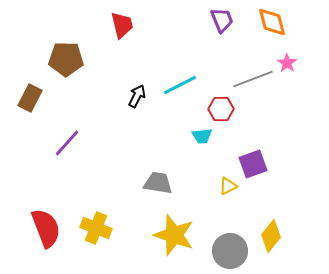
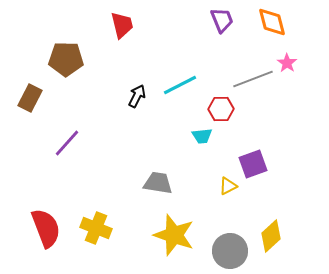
yellow diamond: rotated 8 degrees clockwise
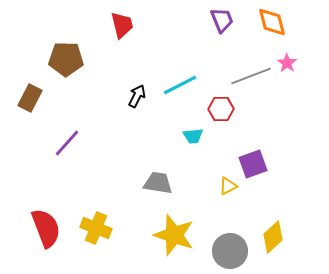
gray line: moved 2 px left, 3 px up
cyan trapezoid: moved 9 px left
yellow diamond: moved 2 px right, 1 px down
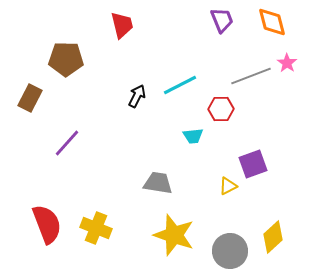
red semicircle: moved 1 px right, 4 px up
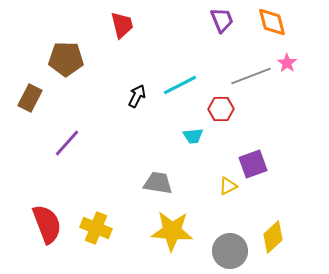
yellow star: moved 2 px left, 4 px up; rotated 15 degrees counterclockwise
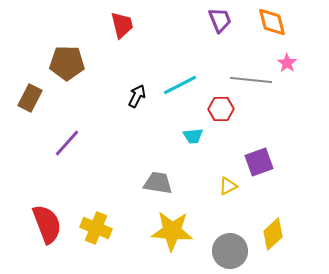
purple trapezoid: moved 2 px left
brown pentagon: moved 1 px right, 4 px down
gray line: moved 4 px down; rotated 27 degrees clockwise
purple square: moved 6 px right, 2 px up
yellow diamond: moved 3 px up
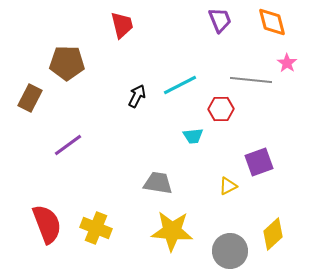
purple line: moved 1 px right, 2 px down; rotated 12 degrees clockwise
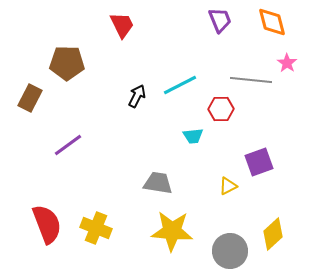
red trapezoid: rotated 12 degrees counterclockwise
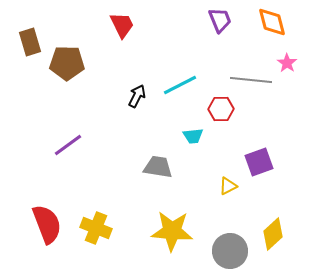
brown rectangle: moved 56 px up; rotated 44 degrees counterclockwise
gray trapezoid: moved 16 px up
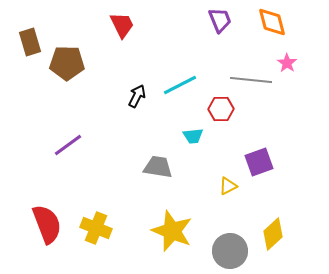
yellow star: rotated 18 degrees clockwise
